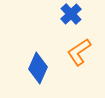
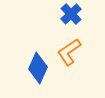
orange L-shape: moved 10 px left
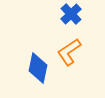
blue diamond: rotated 12 degrees counterclockwise
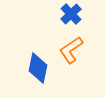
orange L-shape: moved 2 px right, 2 px up
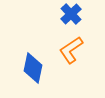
blue diamond: moved 5 px left
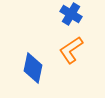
blue cross: rotated 15 degrees counterclockwise
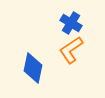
blue cross: moved 9 px down
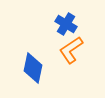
blue cross: moved 5 px left, 1 px down
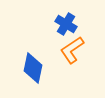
orange L-shape: moved 1 px right
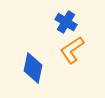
blue cross: moved 2 px up
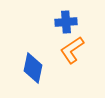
blue cross: rotated 35 degrees counterclockwise
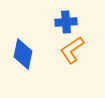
blue diamond: moved 10 px left, 14 px up
